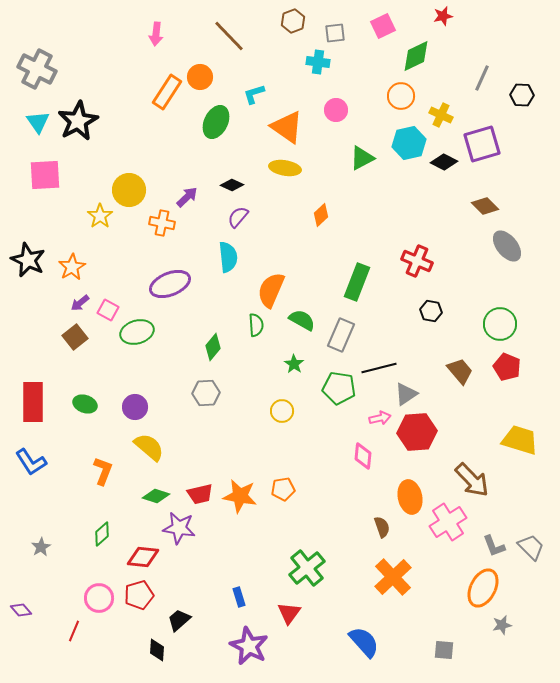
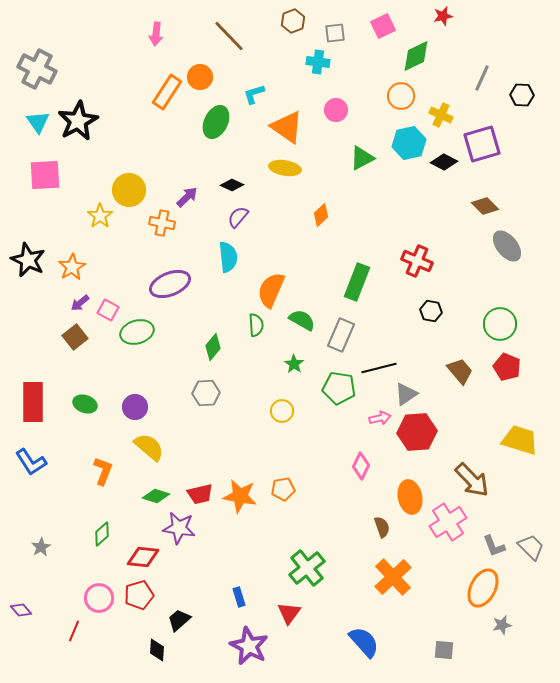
pink diamond at (363, 456): moved 2 px left, 10 px down; rotated 20 degrees clockwise
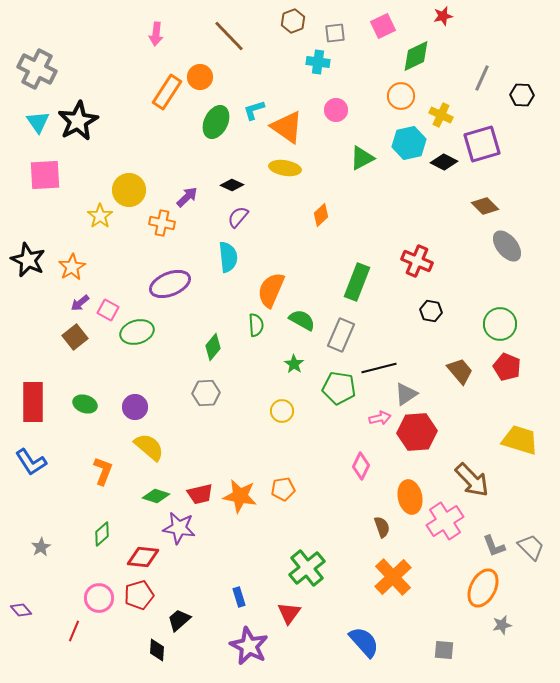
cyan L-shape at (254, 94): moved 16 px down
pink cross at (448, 522): moved 3 px left, 1 px up
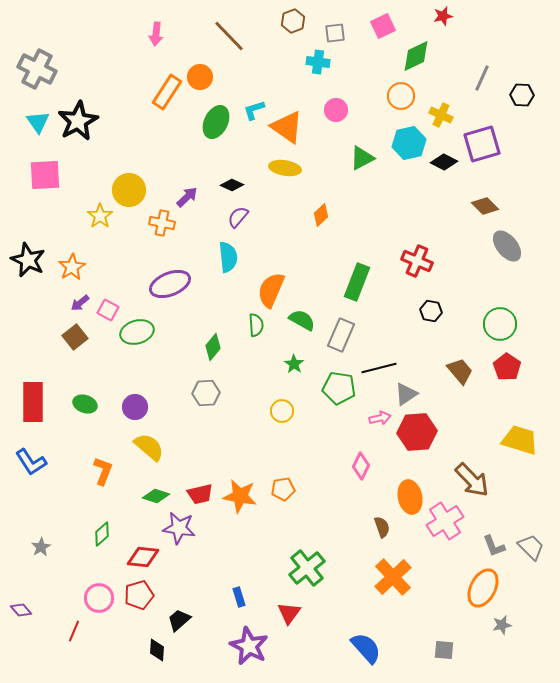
red pentagon at (507, 367): rotated 12 degrees clockwise
blue semicircle at (364, 642): moved 2 px right, 6 px down
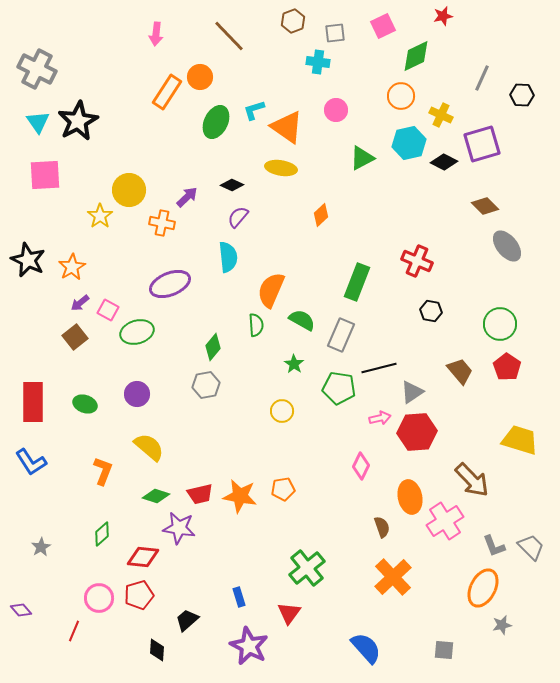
yellow ellipse at (285, 168): moved 4 px left
gray hexagon at (206, 393): moved 8 px up; rotated 8 degrees counterclockwise
gray triangle at (406, 394): moved 6 px right, 2 px up
purple circle at (135, 407): moved 2 px right, 13 px up
black trapezoid at (179, 620): moved 8 px right
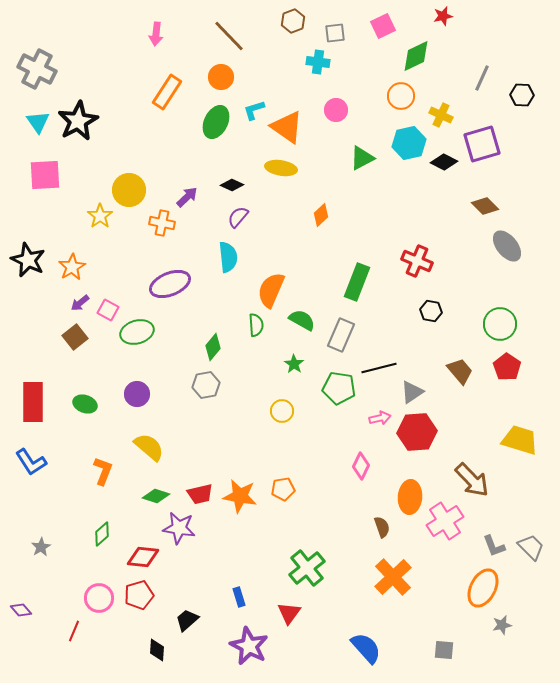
orange circle at (200, 77): moved 21 px right
orange ellipse at (410, 497): rotated 16 degrees clockwise
